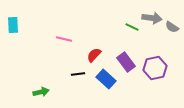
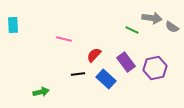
green line: moved 3 px down
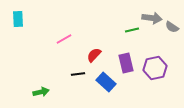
cyan rectangle: moved 5 px right, 6 px up
green line: rotated 40 degrees counterclockwise
pink line: rotated 42 degrees counterclockwise
purple rectangle: moved 1 px down; rotated 24 degrees clockwise
blue rectangle: moved 3 px down
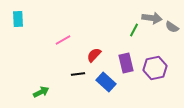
green line: moved 2 px right; rotated 48 degrees counterclockwise
pink line: moved 1 px left, 1 px down
green arrow: rotated 14 degrees counterclockwise
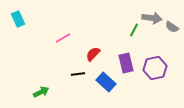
cyan rectangle: rotated 21 degrees counterclockwise
pink line: moved 2 px up
red semicircle: moved 1 px left, 1 px up
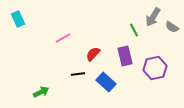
gray arrow: moved 1 px right, 1 px up; rotated 114 degrees clockwise
green line: rotated 56 degrees counterclockwise
purple rectangle: moved 1 px left, 7 px up
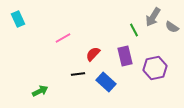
green arrow: moved 1 px left, 1 px up
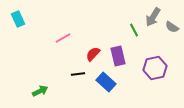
purple rectangle: moved 7 px left
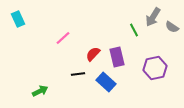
pink line: rotated 14 degrees counterclockwise
purple rectangle: moved 1 px left, 1 px down
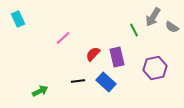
black line: moved 7 px down
